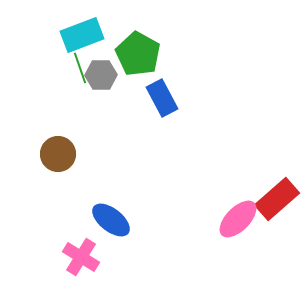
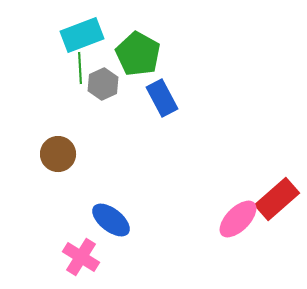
green line: rotated 16 degrees clockwise
gray hexagon: moved 2 px right, 9 px down; rotated 24 degrees counterclockwise
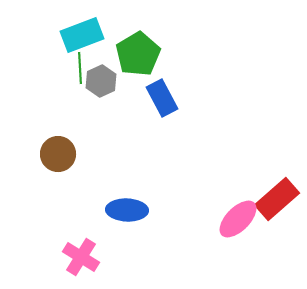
green pentagon: rotated 12 degrees clockwise
gray hexagon: moved 2 px left, 3 px up
blue ellipse: moved 16 px right, 10 px up; rotated 36 degrees counterclockwise
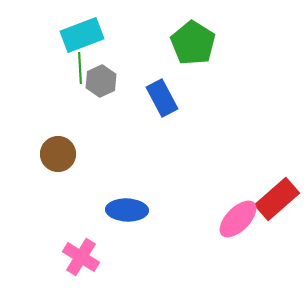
green pentagon: moved 55 px right, 11 px up; rotated 9 degrees counterclockwise
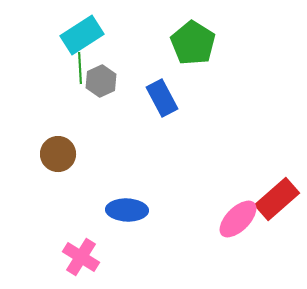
cyan rectangle: rotated 12 degrees counterclockwise
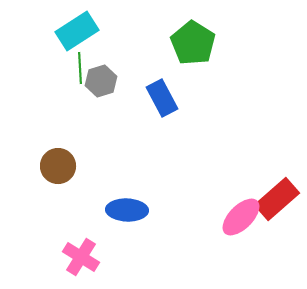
cyan rectangle: moved 5 px left, 4 px up
gray hexagon: rotated 8 degrees clockwise
brown circle: moved 12 px down
pink ellipse: moved 3 px right, 2 px up
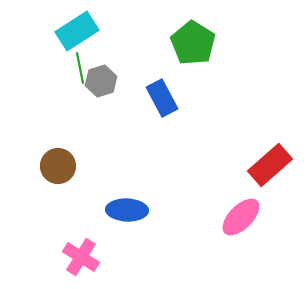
green line: rotated 8 degrees counterclockwise
red rectangle: moved 7 px left, 34 px up
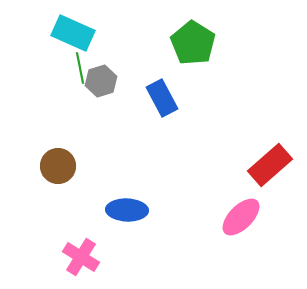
cyan rectangle: moved 4 px left, 2 px down; rotated 57 degrees clockwise
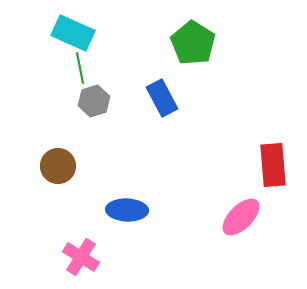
gray hexagon: moved 7 px left, 20 px down
red rectangle: moved 3 px right; rotated 54 degrees counterclockwise
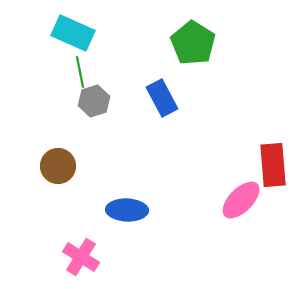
green line: moved 4 px down
pink ellipse: moved 17 px up
